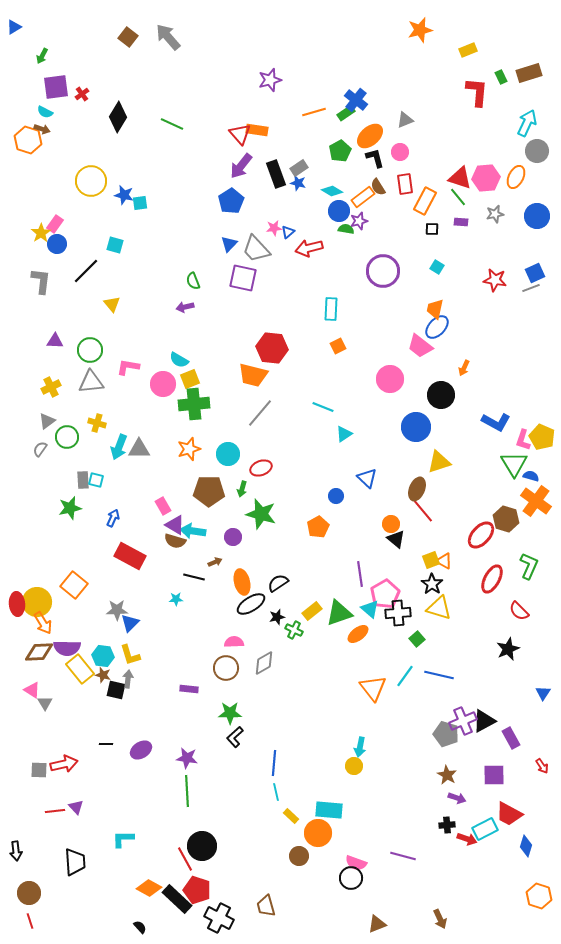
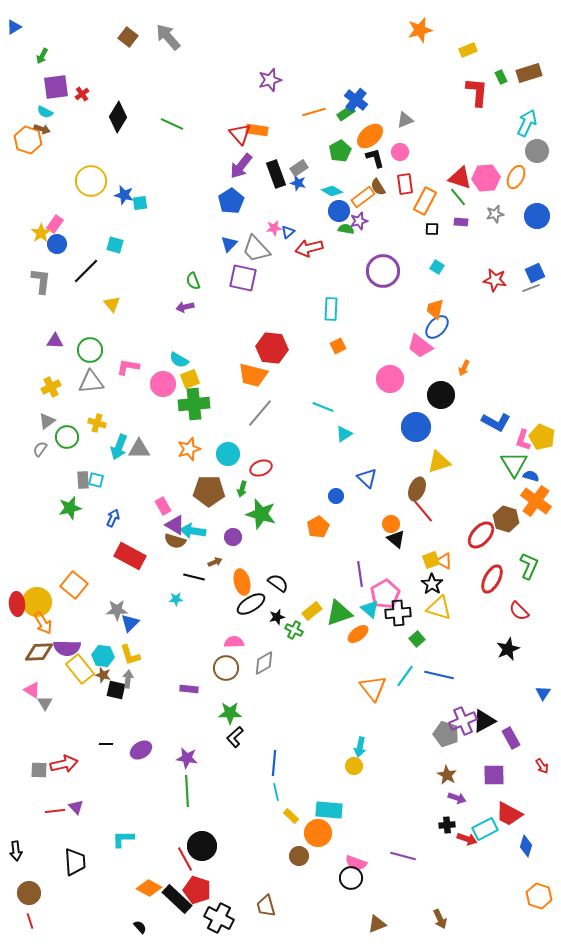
black semicircle at (278, 583): rotated 70 degrees clockwise
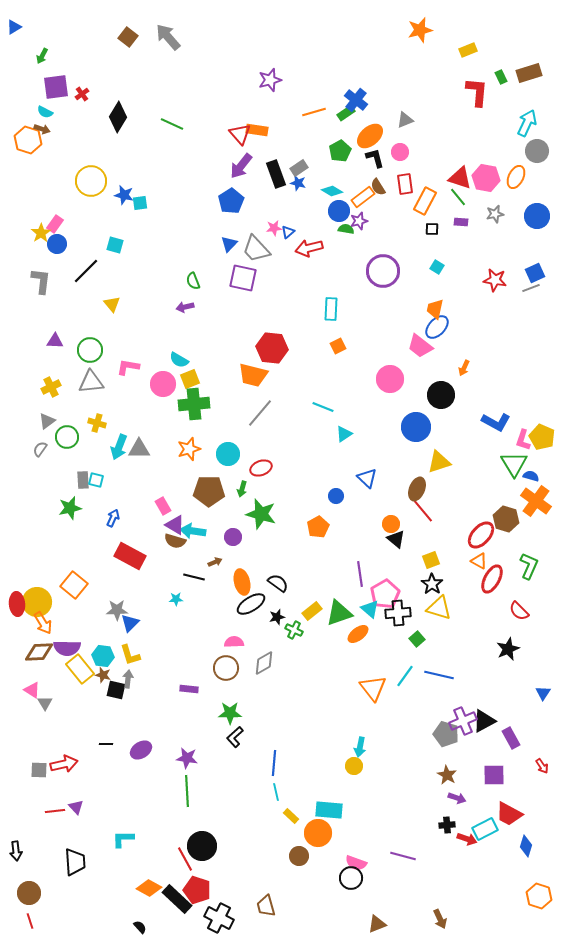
pink hexagon at (486, 178): rotated 16 degrees clockwise
orange triangle at (444, 561): moved 35 px right
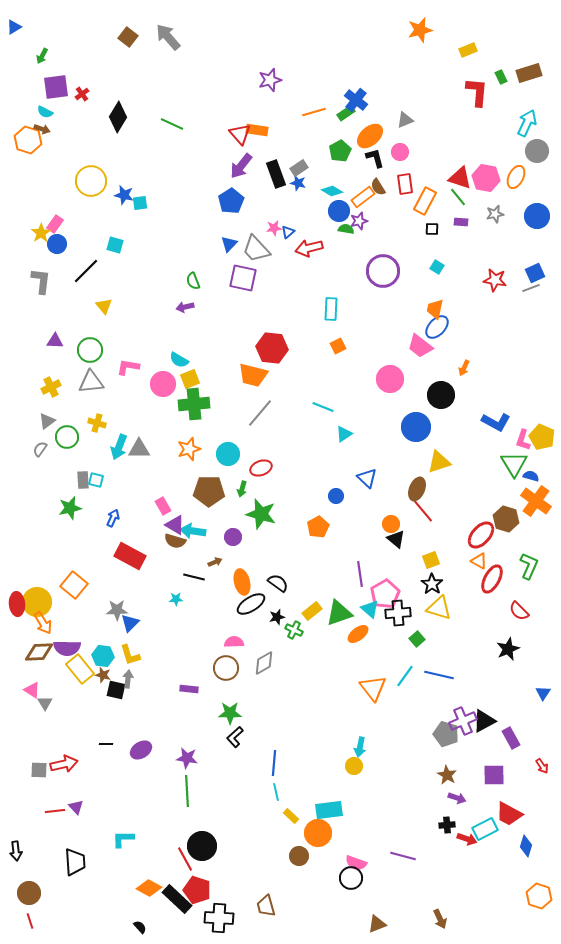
yellow triangle at (112, 304): moved 8 px left, 2 px down
cyan rectangle at (329, 810): rotated 12 degrees counterclockwise
black cross at (219, 918): rotated 24 degrees counterclockwise
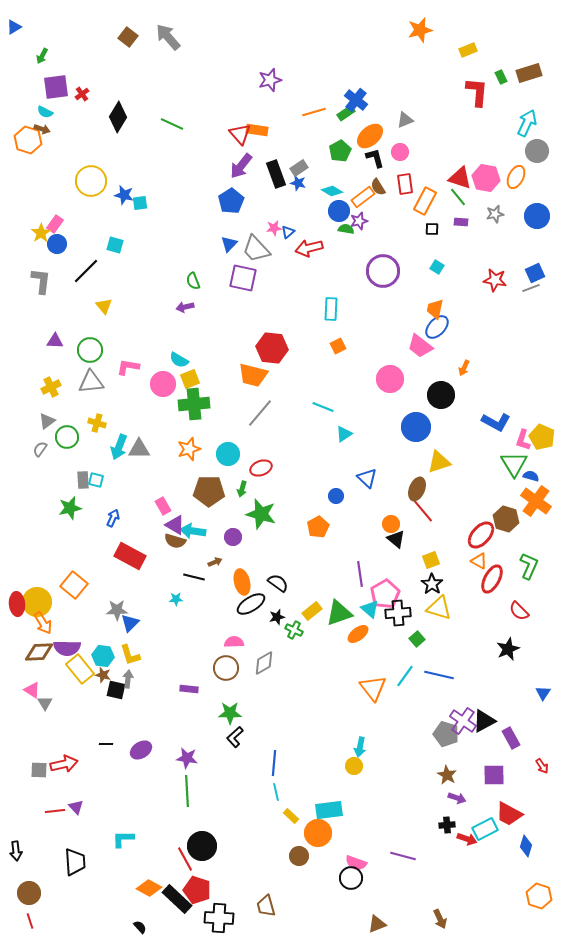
purple cross at (463, 721): rotated 32 degrees counterclockwise
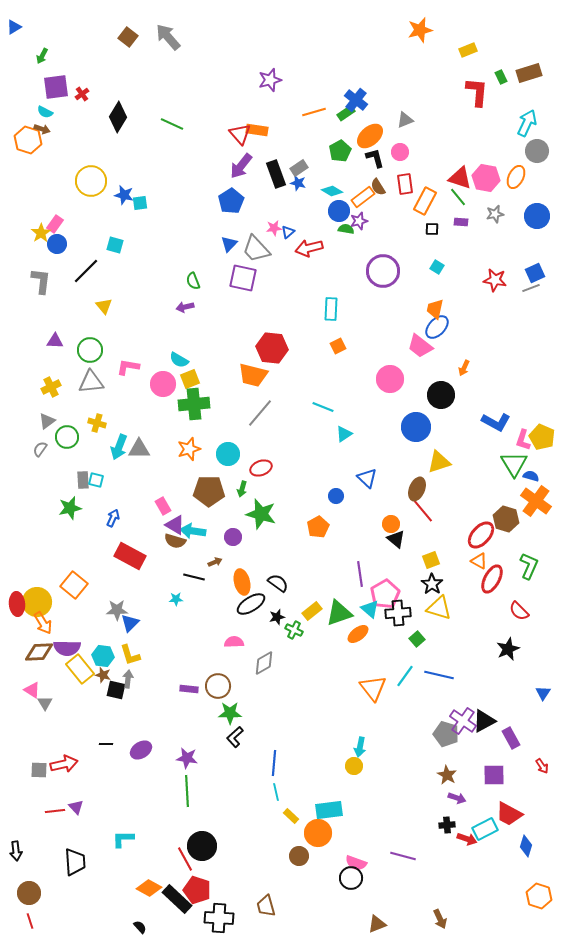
brown circle at (226, 668): moved 8 px left, 18 px down
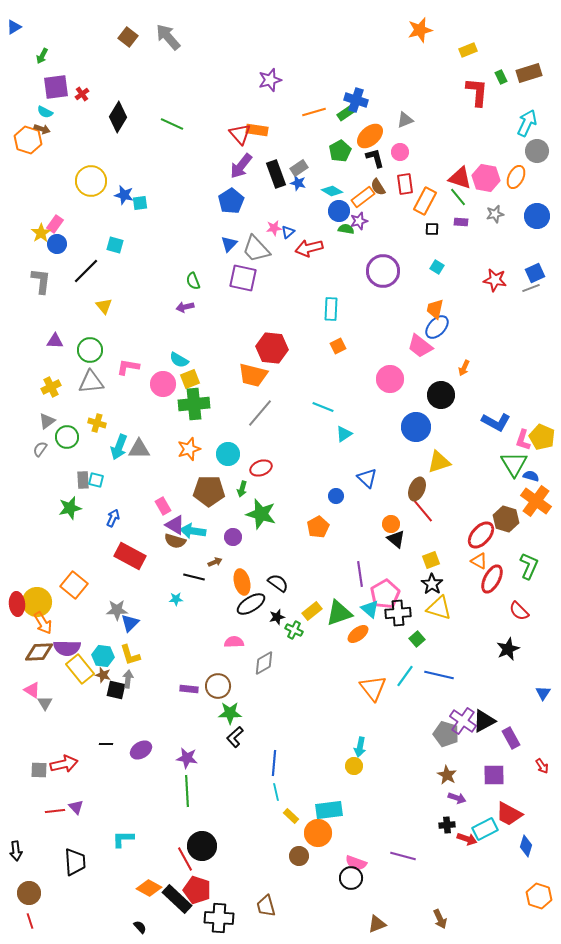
blue cross at (356, 100): rotated 20 degrees counterclockwise
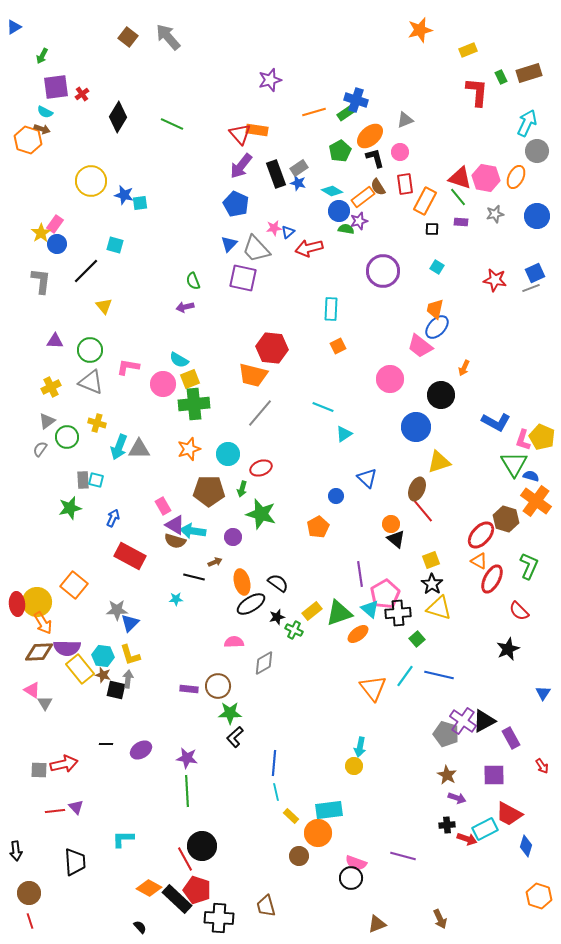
blue pentagon at (231, 201): moved 5 px right, 3 px down; rotated 15 degrees counterclockwise
gray triangle at (91, 382): rotated 28 degrees clockwise
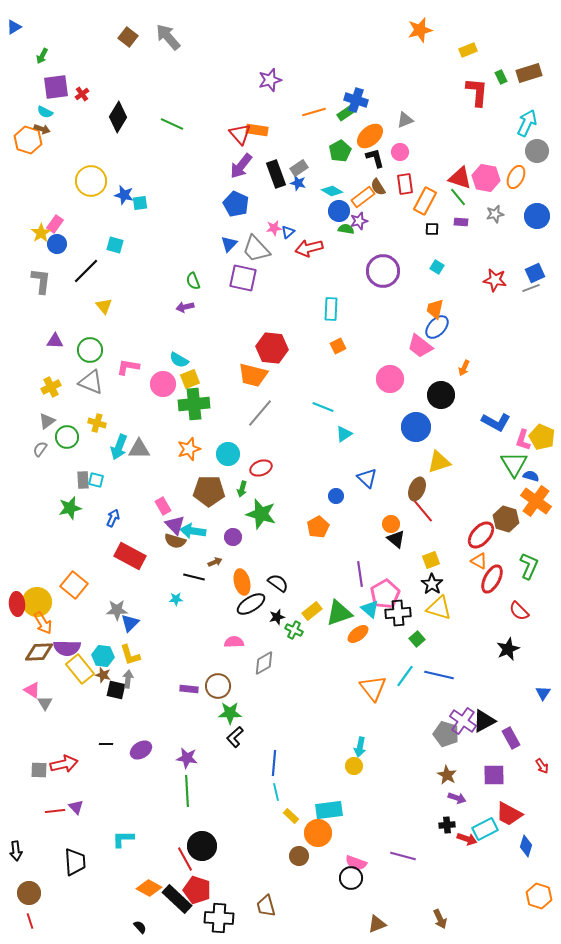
purple triangle at (175, 525): rotated 15 degrees clockwise
